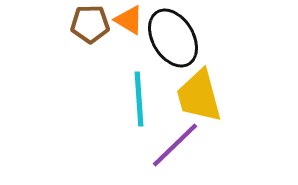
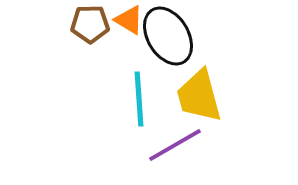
black ellipse: moved 5 px left, 2 px up
purple line: rotated 14 degrees clockwise
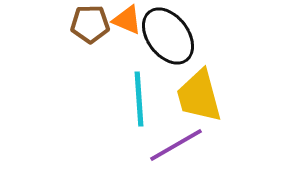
orange triangle: moved 2 px left; rotated 8 degrees counterclockwise
black ellipse: rotated 6 degrees counterclockwise
purple line: moved 1 px right
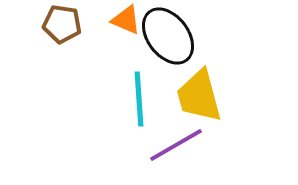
orange triangle: moved 1 px left
brown pentagon: moved 28 px left; rotated 9 degrees clockwise
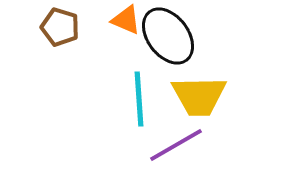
brown pentagon: moved 2 px left, 3 px down; rotated 9 degrees clockwise
yellow trapezoid: rotated 76 degrees counterclockwise
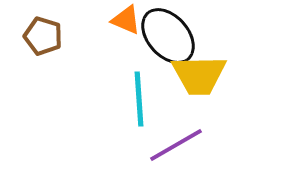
brown pentagon: moved 17 px left, 9 px down
black ellipse: rotated 4 degrees counterclockwise
yellow trapezoid: moved 21 px up
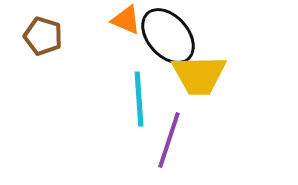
purple line: moved 7 px left, 5 px up; rotated 42 degrees counterclockwise
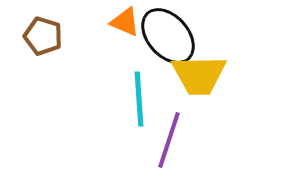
orange triangle: moved 1 px left, 2 px down
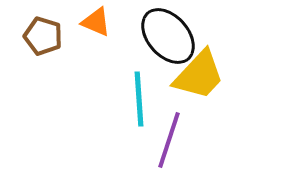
orange triangle: moved 29 px left
yellow trapezoid: rotated 46 degrees counterclockwise
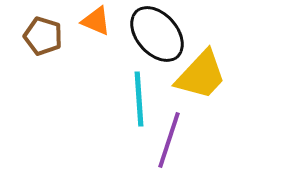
orange triangle: moved 1 px up
black ellipse: moved 11 px left, 2 px up
yellow trapezoid: moved 2 px right
